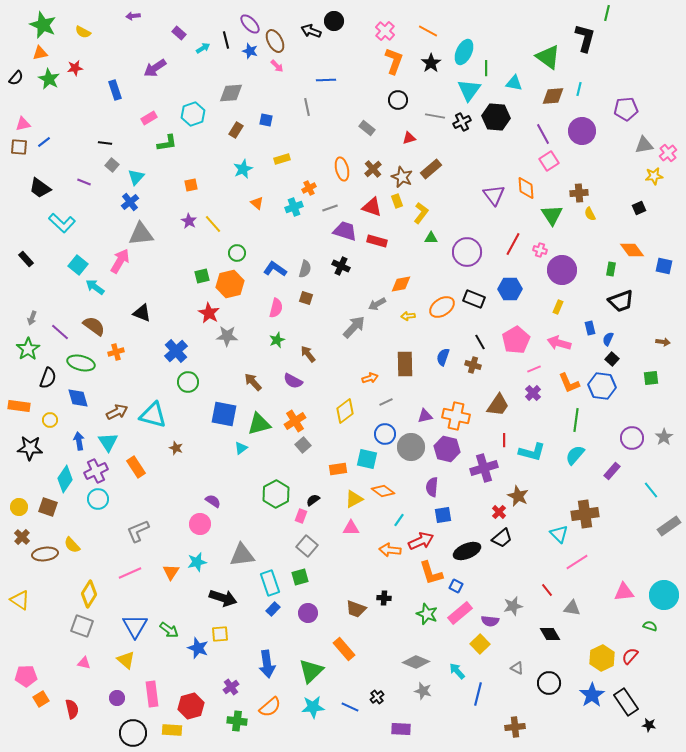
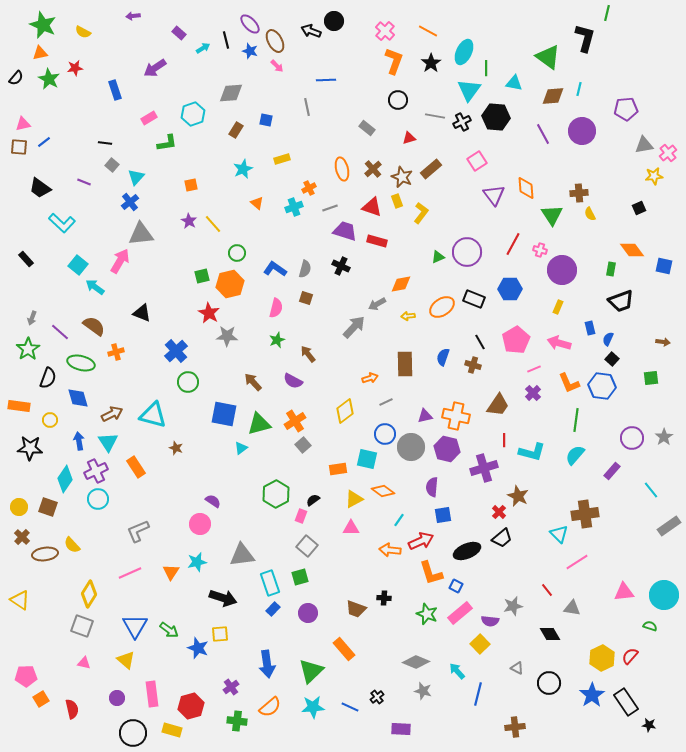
pink square at (549, 161): moved 72 px left
green triangle at (431, 238): moved 7 px right, 19 px down; rotated 24 degrees counterclockwise
brown arrow at (117, 412): moved 5 px left, 2 px down
yellow rectangle at (172, 730): rotated 12 degrees clockwise
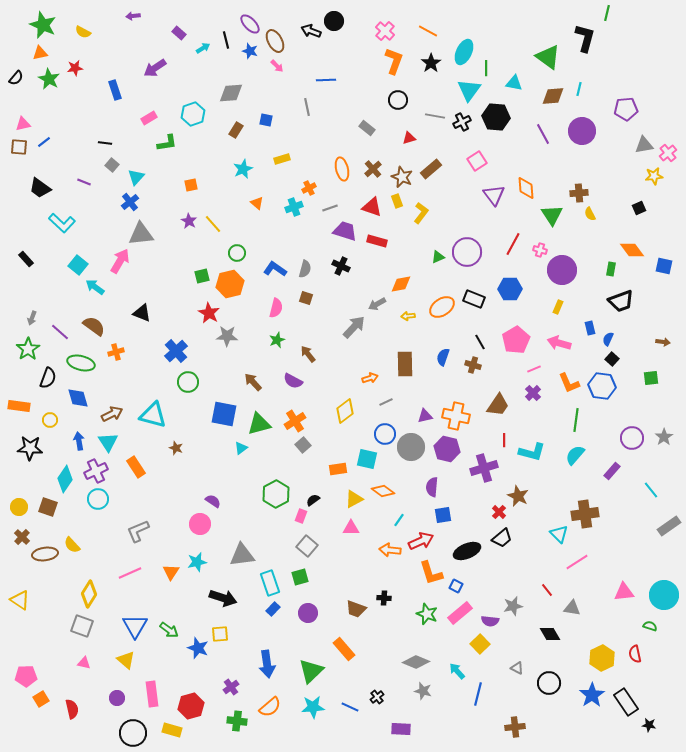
red semicircle at (630, 656): moved 5 px right, 2 px up; rotated 54 degrees counterclockwise
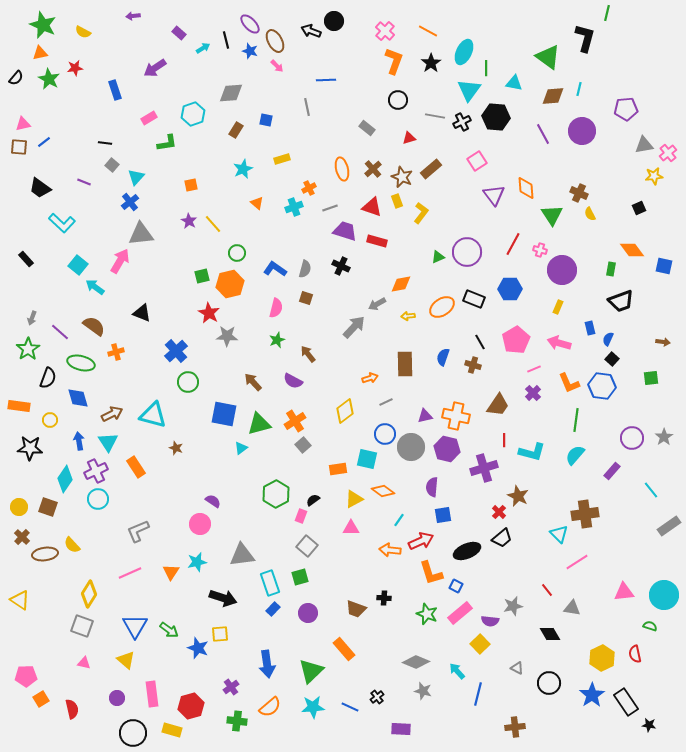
brown cross at (579, 193): rotated 30 degrees clockwise
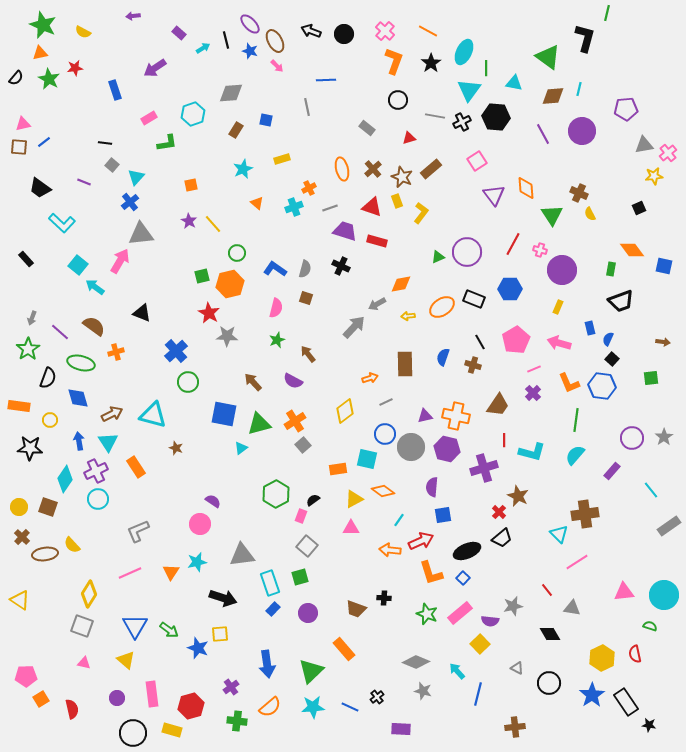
black circle at (334, 21): moved 10 px right, 13 px down
blue square at (456, 586): moved 7 px right, 8 px up; rotated 16 degrees clockwise
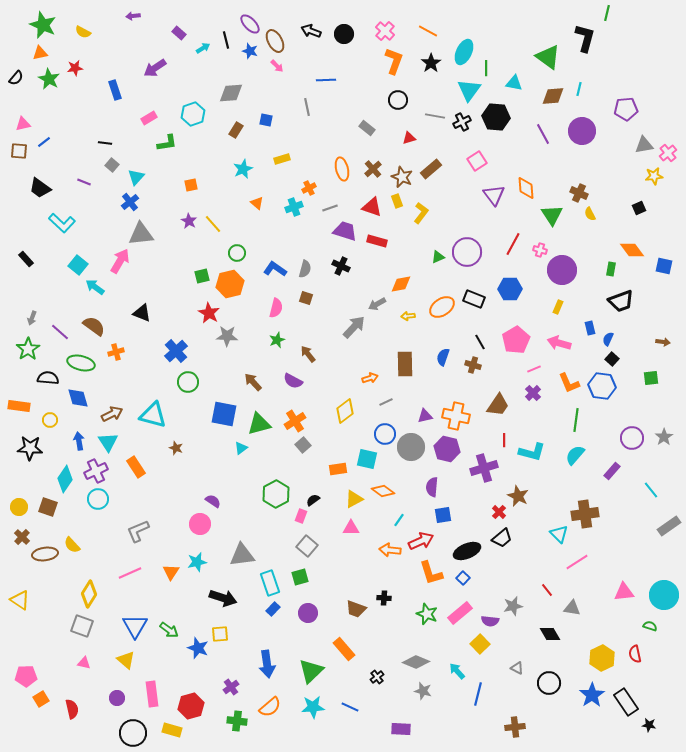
brown square at (19, 147): moved 4 px down
black semicircle at (48, 378): rotated 105 degrees counterclockwise
black cross at (377, 697): moved 20 px up
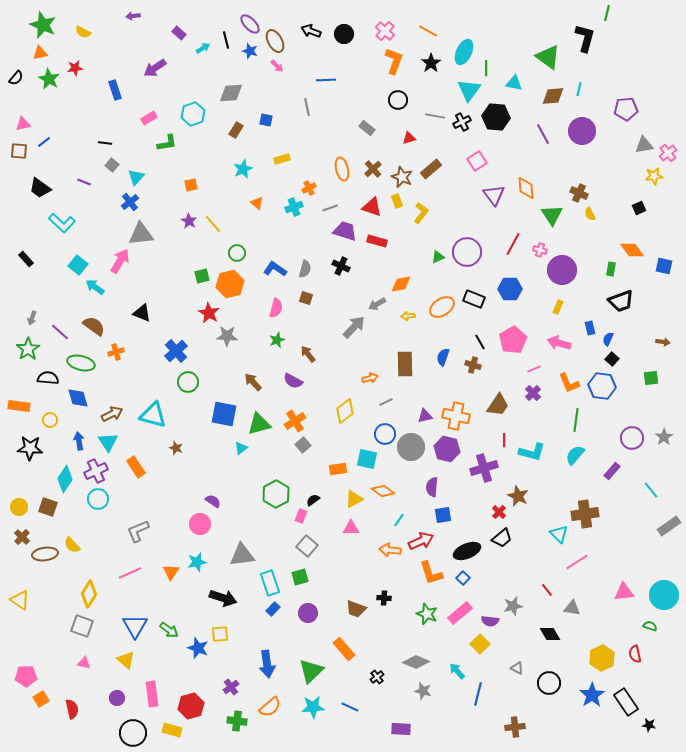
pink pentagon at (516, 340): moved 3 px left
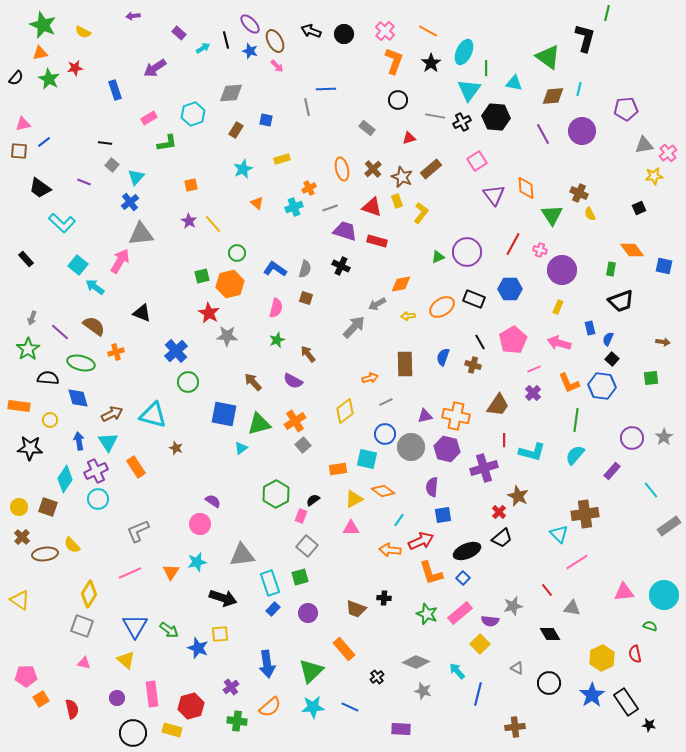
blue line at (326, 80): moved 9 px down
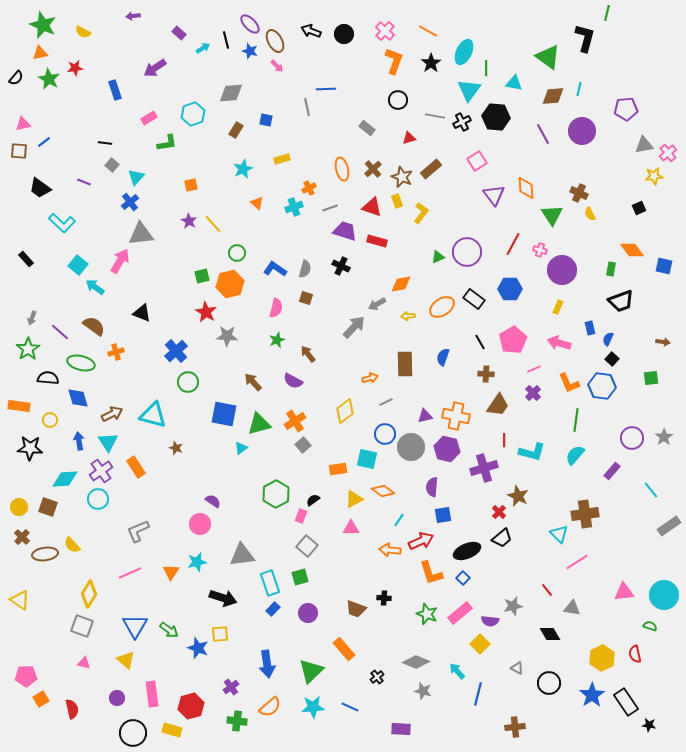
black rectangle at (474, 299): rotated 15 degrees clockwise
red star at (209, 313): moved 3 px left, 1 px up
brown cross at (473, 365): moved 13 px right, 9 px down; rotated 14 degrees counterclockwise
purple cross at (96, 471): moved 5 px right; rotated 10 degrees counterclockwise
cyan diamond at (65, 479): rotated 52 degrees clockwise
